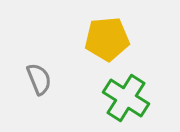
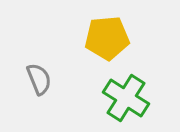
yellow pentagon: moved 1 px up
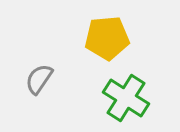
gray semicircle: rotated 124 degrees counterclockwise
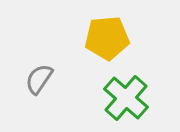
green cross: rotated 9 degrees clockwise
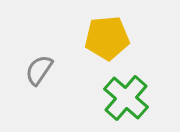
gray semicircle: moved 9 px up
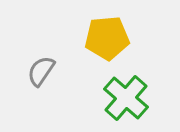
gray semicircle: moved 2 px right, 1 px down
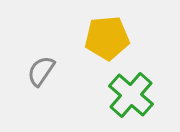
green cross: moved 5 px right, 3 px up
